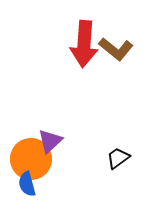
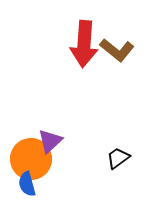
brown L-shape: moved 1 px right, 1 px down
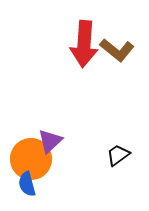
black trapezoid: moved 3 px up
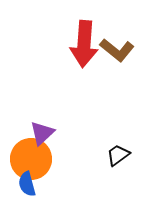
purple triangle: moved 8 px left, 8 px up
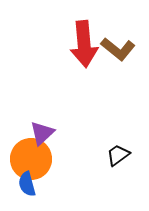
red arrow: rotated 9 degrees counterclockwise
brown L-shape: moved 1 px right, 1 px up
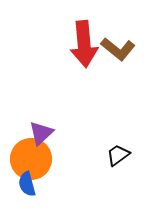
purple triangle: moved 1 px left
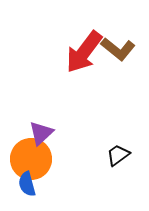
red arrow: moved 8 px down; rotated 42 degrees clockwise
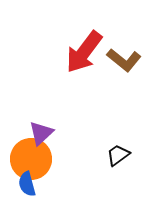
brown L-shape: moved 6 px right, 11 px down
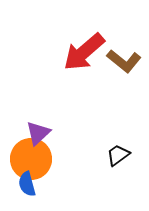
red arrow: rotated 12 degrees clockwise
brown L-shape: moved 1 px down
purple triangle: moved 3 px left
